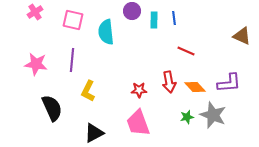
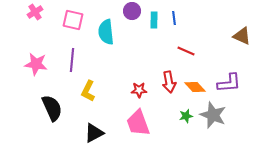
green star: moved 1 px left, 1 px up
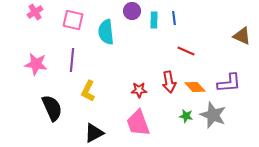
green star: rotated 24 degrees clockwise
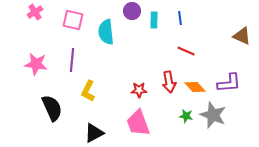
blue line: moved 6 px right
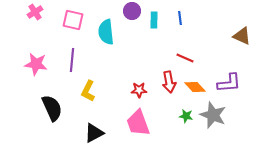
red line: moved 1 px left, 7 px down
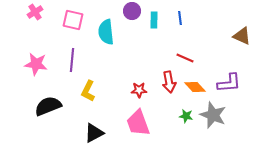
black semicircle: moved 4 px left, 2 px up; rotated 88 degrees counterclockwise
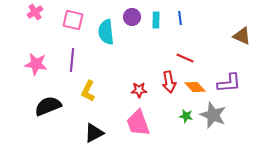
purple circle: moved 6 px down
cyan rectangle: moved 2 px right
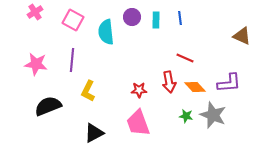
pink square: rotated 15 degrees clockwise
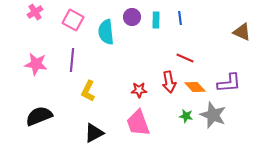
brown triangle: moved 4 px up
black semicircle: moved 9 px left, 10 px down
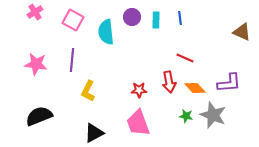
orange diamond: moved 1 px down
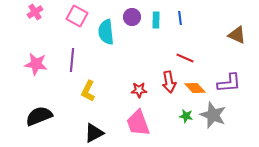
pink square: moved 4 px right, 4 px up
brown triangle: moved 5 px left, 3 px down
